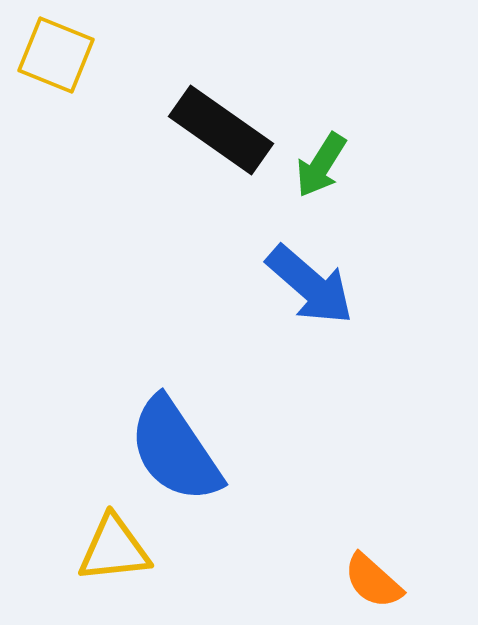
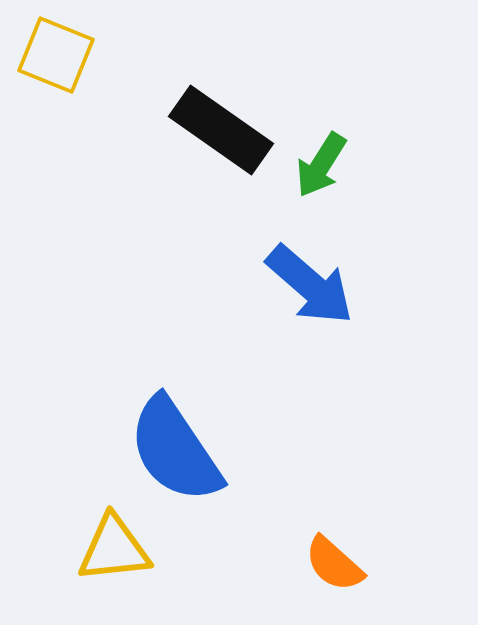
orange semicircle: moved 39 px left, 17 px up
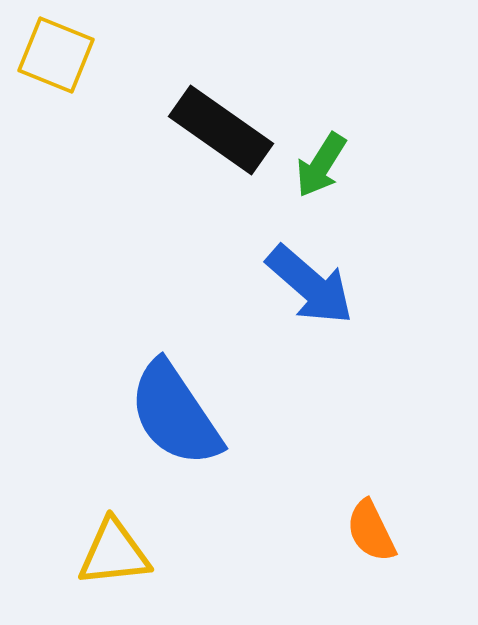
blue semicircle: moved 36 px up
yellow triangle: moved 4 px down
orange semicircle: moved 37 px right, 33 px up; rotated 22 degrees clockwise
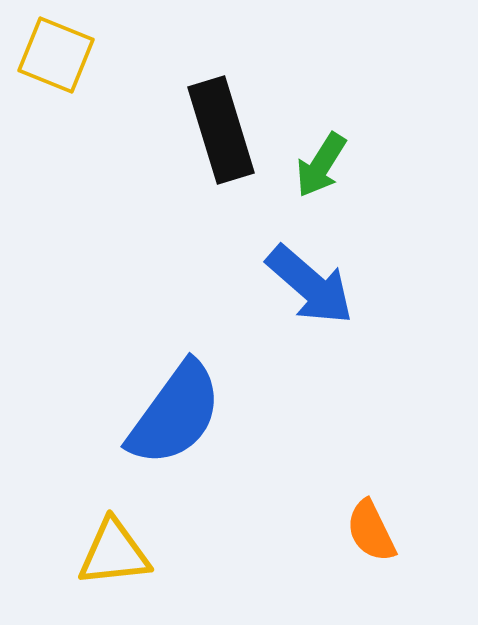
black rectangle: rotated 38 degrees clockwise
blue semicircle: rotated 110 degrees counterclockwise
